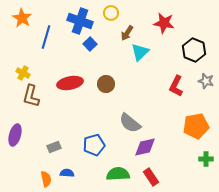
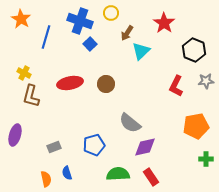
orange star: moved 1 px left, 1 px down
red star: rotated 25 degrees clockwise
cyan triangle: moved 1 px right, 1 px up
yellow cross: moved 1 px right
gray star: rotated 21 degrees counterclockwise
blue semicircle: rotated 112 degrees counterclockwise
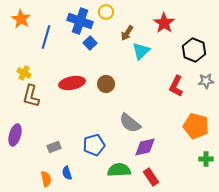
yellow circle: moved 5 px left, 1 px up
blue square: moved 1 px up
red ellipse: moved 2 px right
orange pentagon: rotated 25 degrees clockwise
green semicircle: moved 1 px right, 4 px up
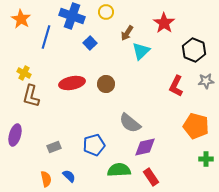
blue cross: moved 8 px left, 5 px up
blue semicircle: moved 2 px right, 3 px down; rotated 152 degrees clockwise
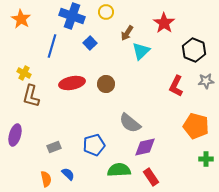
blue line: moved 6 px right, 9 px down
blue semicircle: moved 1 px left, 2 px up
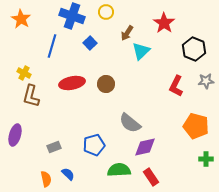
black hexagon: moved 1 px up
